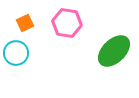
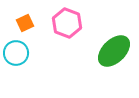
pink hexagon: rotated 12 degrees clockwise
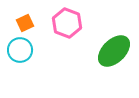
cyan circle: moved 4 px right, 3 px up
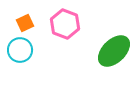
pink hexagon: moved 2 px left, 1 px down
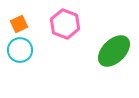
orange square: moved 6 px left, 1 px down
